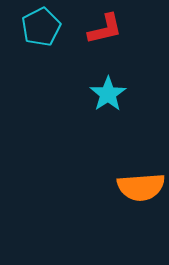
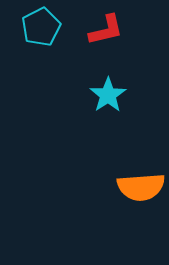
red L-shape: moved 1 px right, 1 px down
cyan star: moved 1 px down
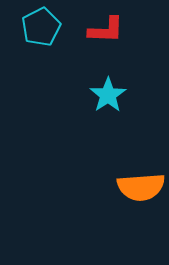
red L-shape: rotated 15 degrees clockwise
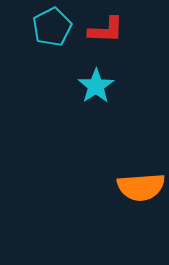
cyan pentagon: moved 11 px right
cyan star: moved 12 px left, 9 px up
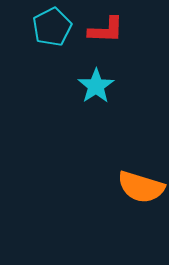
orange semicircle: rotated 21 degrees clockwise
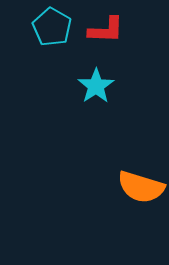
cyan pentagon: rotated 15 degrees counterclockwise
